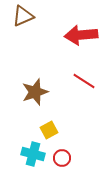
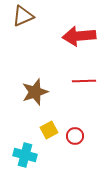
red arrow: moved 2 px left, 1 px down
red line: rotated 35 degrees counterclockwise
cyan cross: moved 8 px left, 1 px down
red circle: moved 13 px right, 22 px up
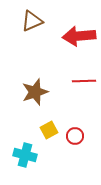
brown triangle: moved 9 px right, 5 px down
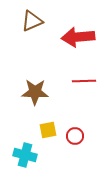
red arrow: moved 1 px left, 1 px down
brown star: rotated 20 degrees clockwise
yellow square: moved 1 px left; rotated 18 degrees clockwise
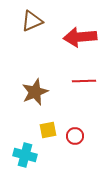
red arrow: moved 2 px right
brown star: rotated 24 degrees counterclockwise
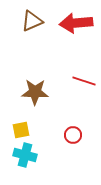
red arrow: moved 4 px left, 14 px up
red line: rotated 20 degrees clockwise
brown star: rotated 24 degrees clockwise
yellow square: moved 27 px left
red circle: moved 2 px left, 1 px up
